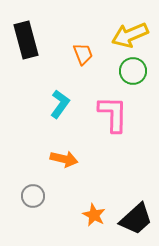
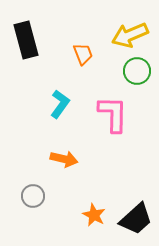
green circle: moved 4 px right
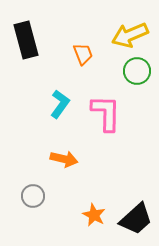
pink L-shape: moved 7 px left, 1 px up
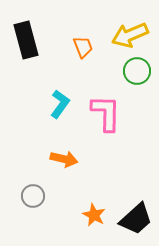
orange trapezoid: moved 7 px up
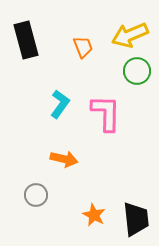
gray circle: moved 3 px right, 1 px up
black trapezoid: rotated 54 degrees counterclockwise
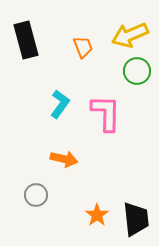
orange star: moved 3 px right; rotated 10 degrees clockwise
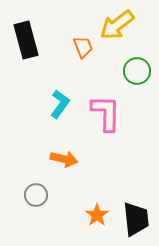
yellow arrow: moved 13 px left, 10 px up; rotated 15 degrees counterclockwise
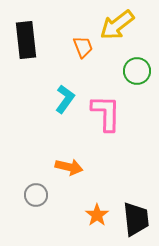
black rectangle: rotated 9 degrees clockwise
cyan L-shape: moved 5 px right, 5 px up
orange arrow: moved 5 px right, 8 px down
